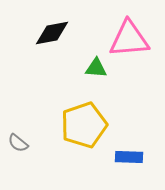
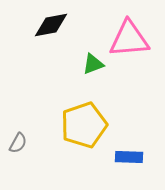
black diamond: moved 1 px left, 8 px up
green triangle: moved 3 px left, 4 px up; rotated 25 degrees counterclockwise
gray semicircle: rotated 100 degrees counterclockwise
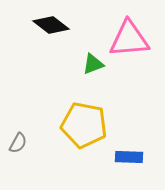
black diamond: rotated 48 degrees clockwise
yellow pentagon: rotated 30 degrees clockwise
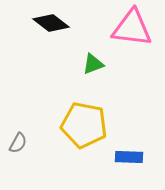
black diamond: moved 2 px up
pink triangle: moved 3 px right, 11 px up; rotated 12 degrees clockwise
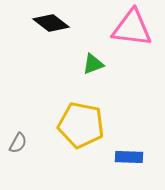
yellow pentagon: moved 3 px left
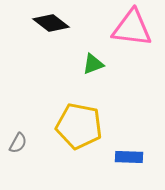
yellow pentagon: moved 2 px left, 1 px down
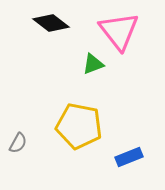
pink triangle: moved 13 px left, 3 px down; rotated 45 degrees clockwise
blue rectangle: rotated 24 degrees counterclockwise
